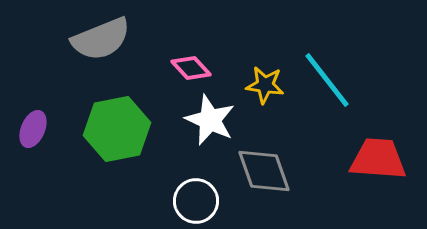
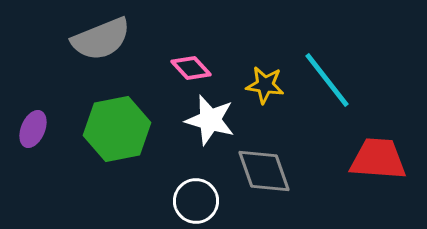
white star: rotated 9 degrees counterclockwise
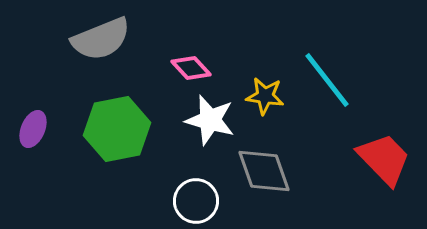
yellow star: moved 11 px down
red trapezoid: moved 6 px right; rotated 42 degrees clockwise
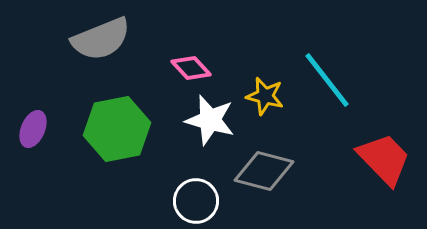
yellow star: rotated 6 degrees clockwise
gray diamond: rotated 56 degrees counterclockwise
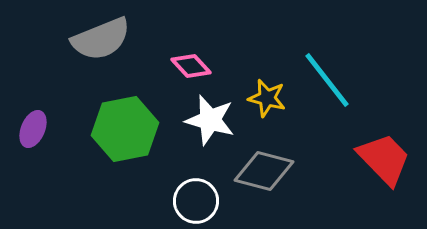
pink diamond: moved 2 px up
yellow star: moved 2 px right, 2 px down
green hexagon: moved 8 px right
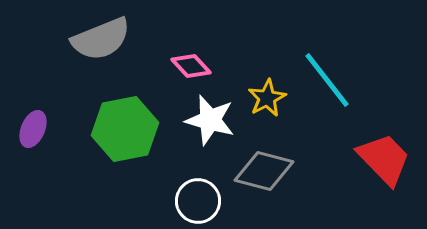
yellow star: rotated 30 degrees clockwise
white circle: moved 2 px right
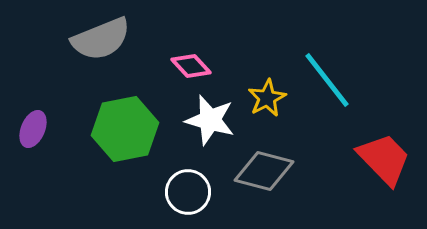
white circle: moved 10 px left, 9 px up
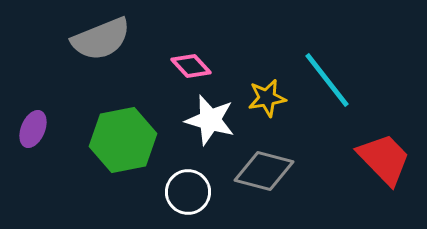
yellow star: rotated 18 degrees clockwise
green hexagon: moved 2 px left, 11 px down
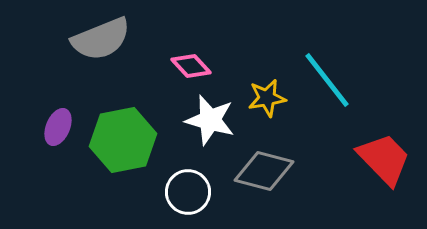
purple ellipse: moved 25 px right, 2 px up
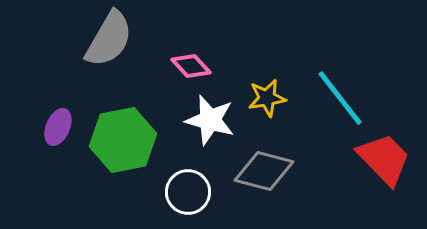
gray semicircle: moved 8 px right; rotated 38 degrees counterclockwise
cyan line: moved 13 px right, 18 px down
